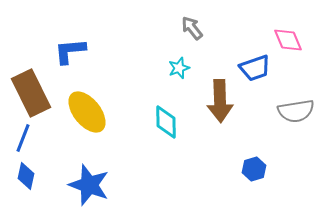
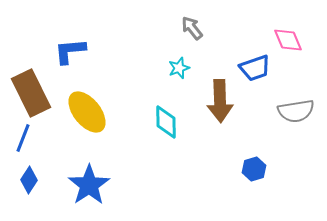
blue diamond: moved 3 px right, 4 px down; rotated 20 degrees clockwise
blue star: rotated 18 degrees clockwise
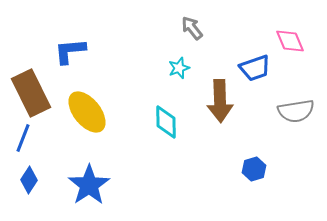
pink diamond: moved 2 px right, 1 px down
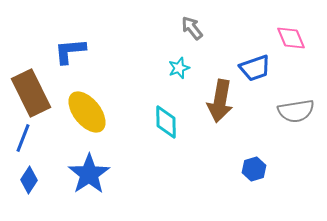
pink diamond: moved 1 px right, 3 px up
brown arrow: rotated 12 degrees clockwise
blue star: moved 11 px up
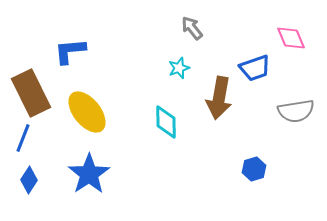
brown arrow: moved 1 px left, 3 px up
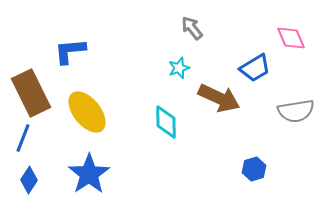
blue trapezoid: rotated 12 degrees counterclockwise
brown arrow: rotated 75 degrees counterclockwise
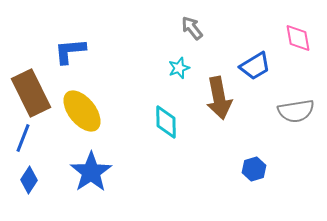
pink diamond: moved 7 px right; rotated 12 degrees clockwise
blue trapezoid: moved 2 px up
brown arrow: rotated 54 degrees clockwise
yellow ellipse: moved 5 px left, 1 px up
blue star: moved 2 px right, 2 px up
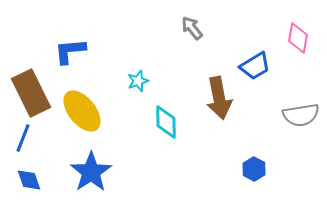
pink diamond: rotated 20 degrees clockwise
cyan star: moved 41 px left, 13 px down
gray semicircle: moved 5 px right, 4 px down
blue hexagon: rotated 15 degrees counterclockwise
blue diamond: rotated 52 degrees counterclockwise
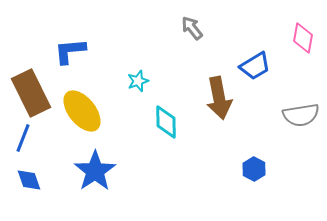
pink diamond: moved 5 px right
blue star: moved 4 px right, 1 px up
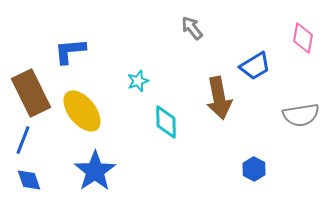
blue line: moved 2 px down
